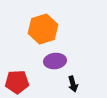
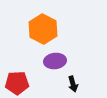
orange hexagon: rotated 16 degrees counterclockwise
red pentagon: moved 1 px down
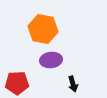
orange hexagon: rotated 16 degrees counterclockwise
purple ellipse: moved 4 px left, 1 px up
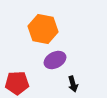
purple ellipse: moved 4 px right; rotated 20 degrees counterclockwise
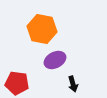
orange hexagon: moved 1 px left
red pentagon: rotated 10 degrees clockwise
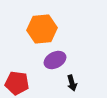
orange hexagon: rotated 16 degrees counterclockwise
black arrow: moved 1 px left, 1 px up
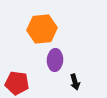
purple ellipse: rotated 60 degrees counterclockwise
black arrow: moved 3 px right, 1 px up
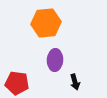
orange hexagon: moved 4 px right, 6 px up
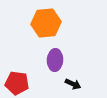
black arrow: moved 2 px left, 2 px down; rotated 49 degrees counterclockwise
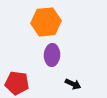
orange hexagon: moved 1 px up
purple ellipse: moved 3 px left, 5 px up
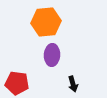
black arrow: rotated 49 degrees clockwise
